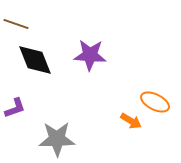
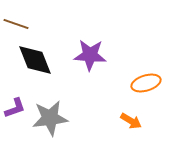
orange ellipse: moved 9 px left, 19 px up; rotated 44 degrees counterclockwise
gray star: moved 7 px left, 21 px up; rotated 6 degrees counterclockwise
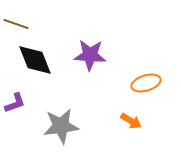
purple L-shape: moved 5 px up
gray star: moved 11 px right, 8 px down
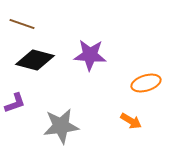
brown line: moved 6 px right
black diamond: rotated 54 degrees counterclockwise
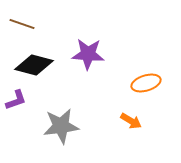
purple star: moved 2 px left, 1 px up
black diamond: moved 1 px left, 5 px down
purple L-shape: moved 1 px right, 3 px up
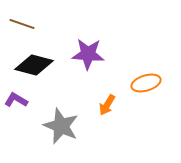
purple L-shape: rotated 130 degrees counterclockwise
orange arrow: moved 24 px left, 16 px up; rotated 90 degrees clockwise
gray star: rotated 30 degrees clockwise
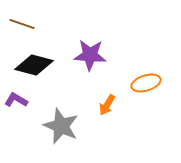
purple star: moved 2 px right, 1 px down
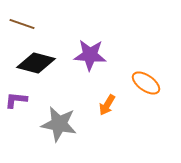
black diamond: moved 2 px right, 2 px up
orange ellipse: rotated 52 degrees clockwise
purple L-shape: rotated 25 degrees counterclockwise
gray star: moved 2 px left, 2 px up; rotated 12 degrees counterclockwise
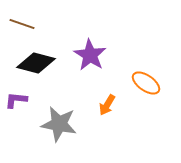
purple star: rotated 28 degrees clockwise
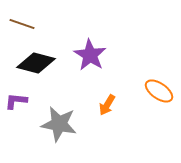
orange ellipse: moved 13 px right, 8 px down
purple L-shape: moved 1 px down
